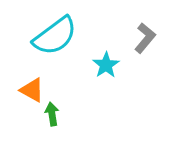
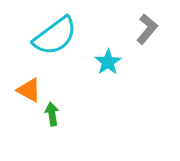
gray L-shape: moved 2 px right, 9 px up
cyan star: moved 2 px right, 3 px up
orange triangle: moved 3 px left
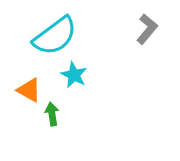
cyan star: moved 34 px left, 13 px down; rotated 12 degrees counterclockwise
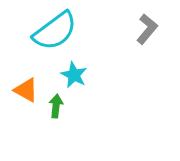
cyan semicircle: moved 5 px up
orange triangle: moved 3 px left
green arrow: moved 4 px right, 8 px up; rotated 15 degrees clockwise
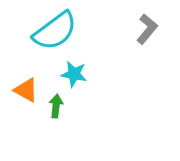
cyan star: moved 1 px up; rotated 16 degrees counterclockwise
